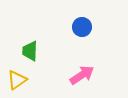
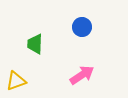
green trapezoid: moved 5 px right, 7 px up
yellow triangle: moved 1 px left, 1 px down; rotated 15 degrees clockwise
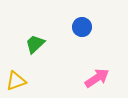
green trapezoid: rotated 45 degrees clockwise
pink arrow: moved 15 px right, 3 px down
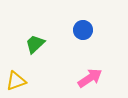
blue circle: moved 1 px right, 3 px down
pink arrow: moved 7 px left
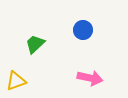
pink arrow: rotated 45 degrees clockwise
